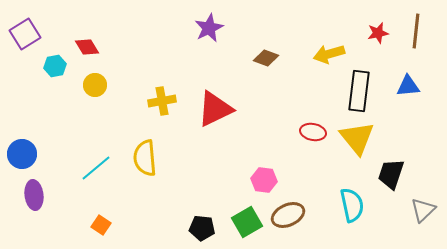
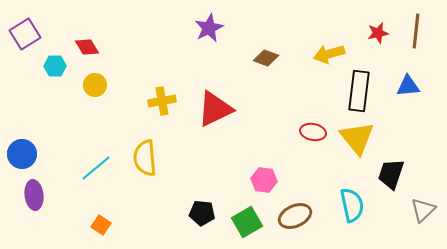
cyan hexagon: rotated 10 degrees clockwise
brown ellipse: moved 7 px right, 1 px down
black pentagon: moved 15 px up
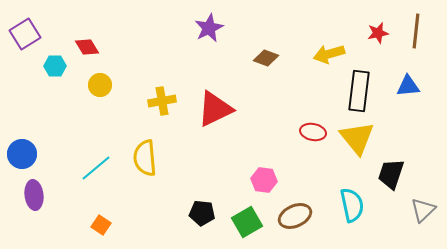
yellow circle: moved 5 px right
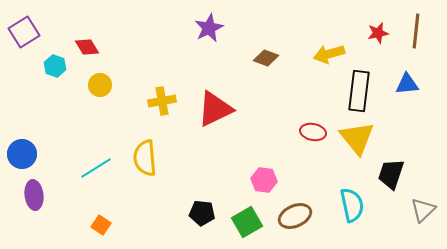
purple square: moved 1 px left, 2 px up
cyan hexagon: rotated 20 degrees clockwise
blue triangle: moved 1 px left, 2 px up
cyan line: rotated 8 degrees clockwise
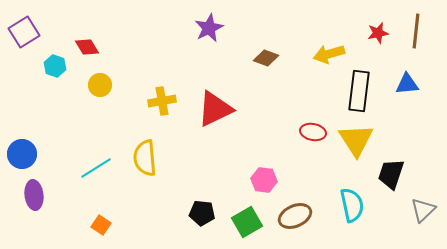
yellow triangle: moved 1 px left, 2 px down; rotated 6 degrees clockwise
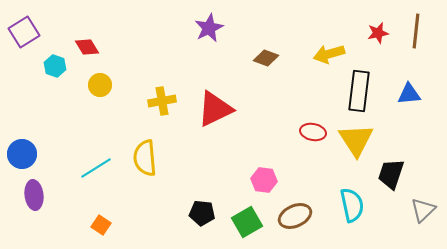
blue triangle: moved 2 px right, 10 px down
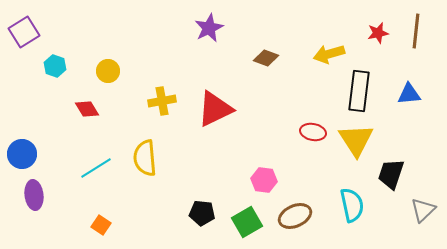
red diamond: moved 62 px down
yellow circle: moved 8 px right, 14 px up
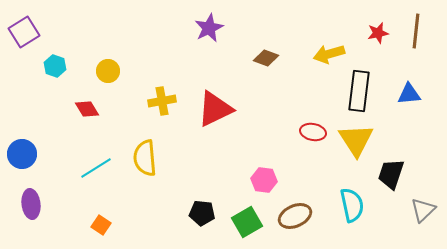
purple ellipse: moved 3 px left, 9 px down
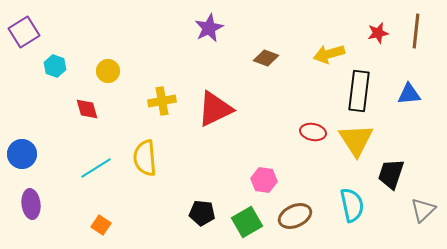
red diamond: rotated 15 degrees clockwise
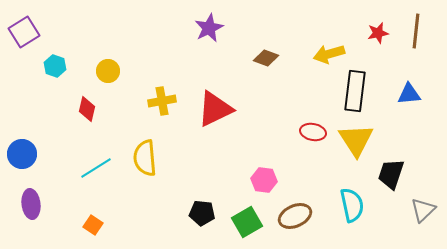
black rectangle: moved 4 px left
red diamond: rotated 30 degrees clockwise
orange square: moved 8 px left
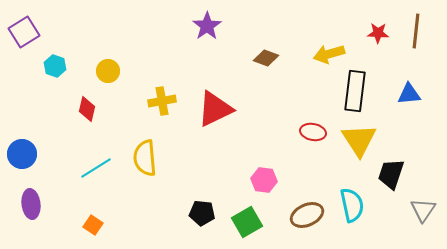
purple star: moved 2 px left, 2 px up; rotated 8 degrees counterclockwise
red star: rotated 15 degrees clockwise
yellow triangle: moved 3 px right
gray triangle: rotated 12 degrees counterclockwise
brown ellipse: moved 12 px right, 1 px up
